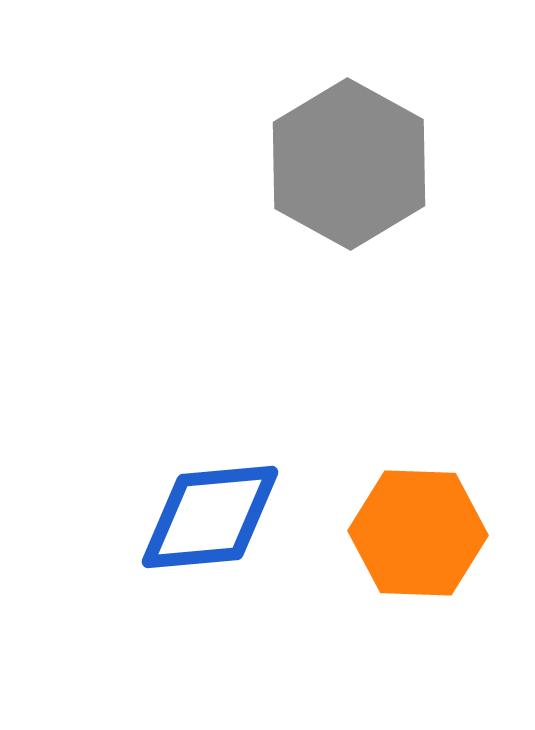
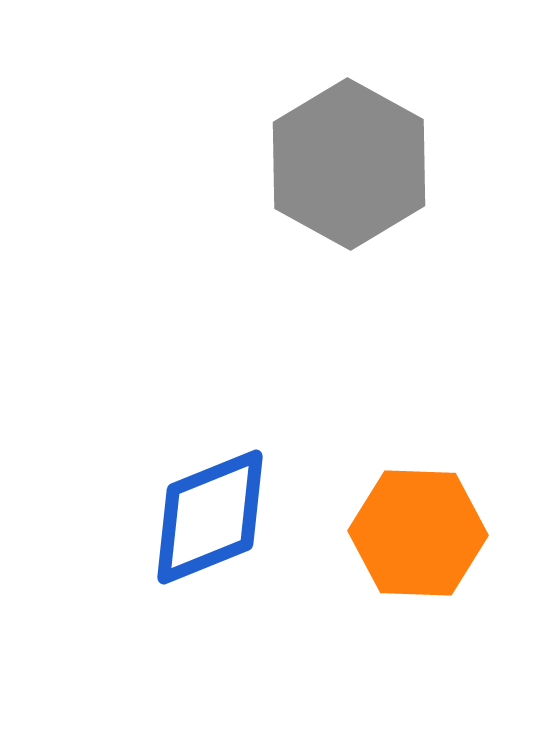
blue diamond: rotated 17 degrees counterclockwise
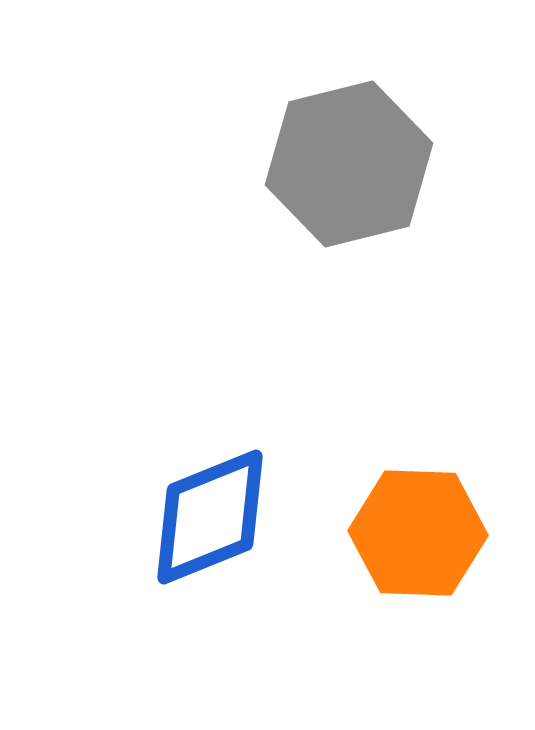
gray hexagon: rotated 17 degrees clockwise
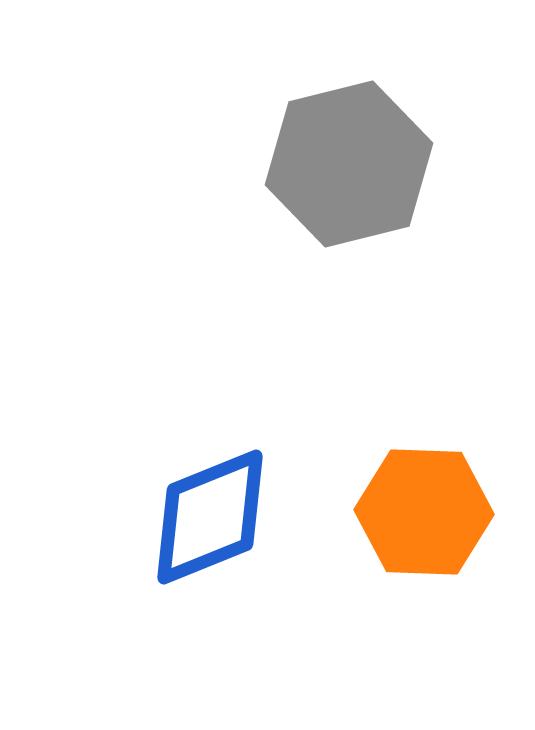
orange hexagon: moved 6 px right, 21 px up
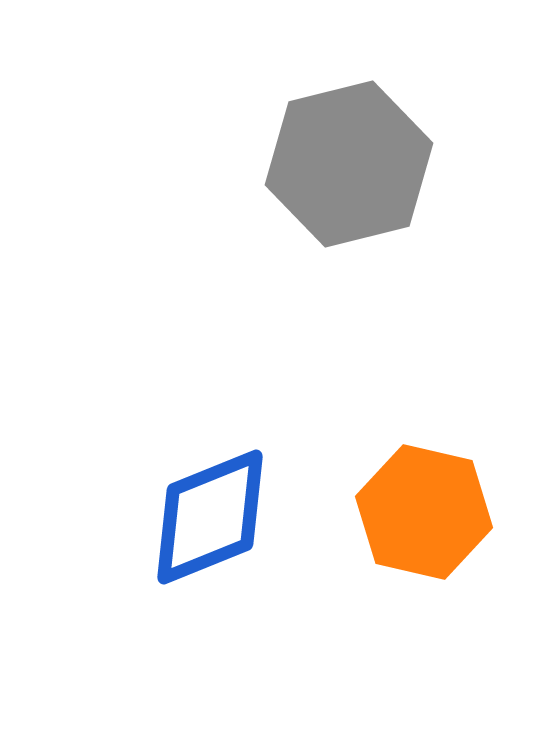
orange hexagon: rotated 11 degrees clockwise
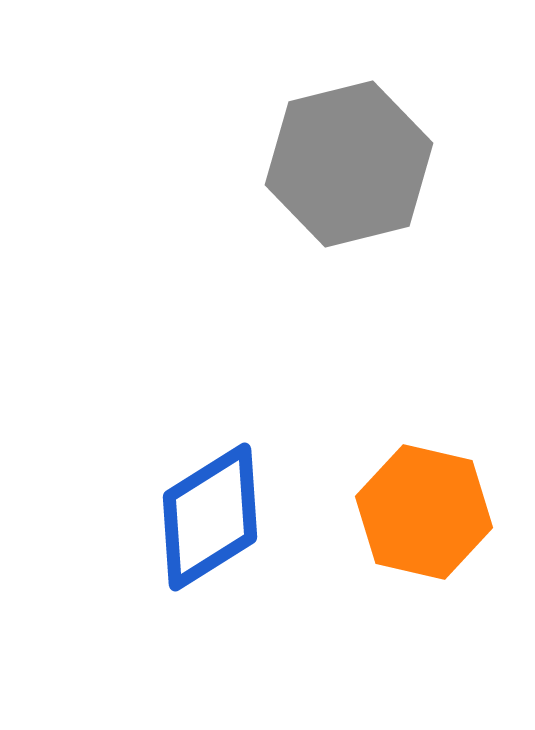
blue diamond: rotated 10 degrees counterclockwise
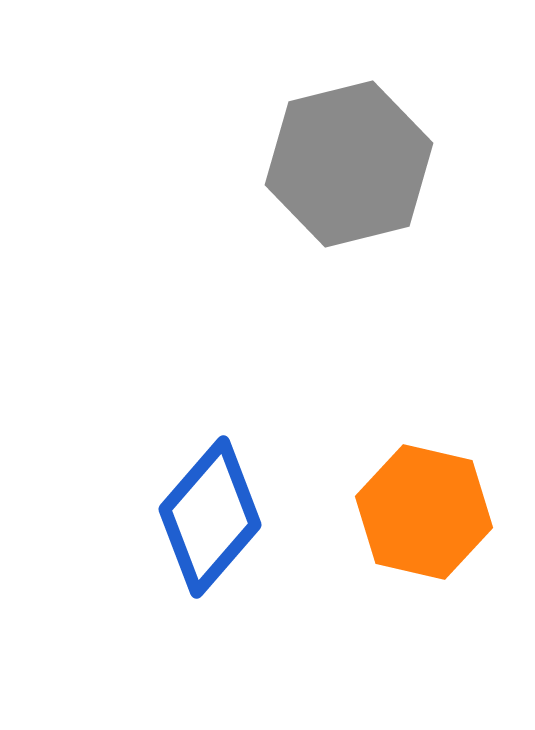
blue diamond: rotated 17 degrees counterclockwise
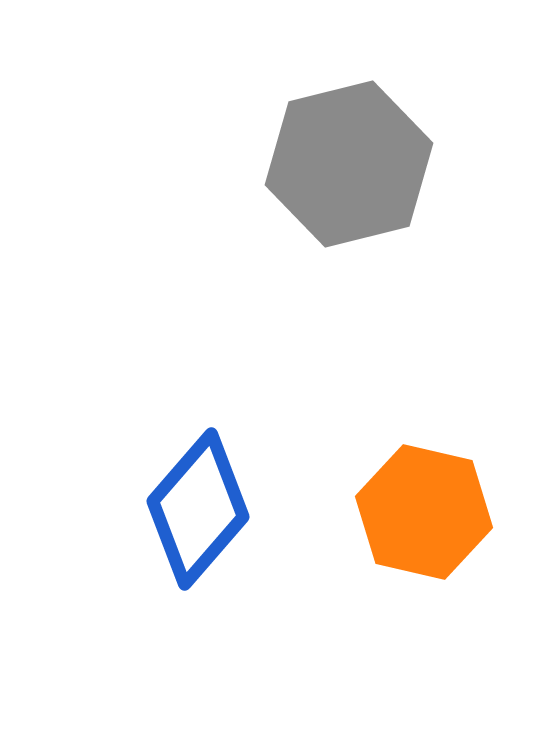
blue diamond: moved 12 px left, 8 px up
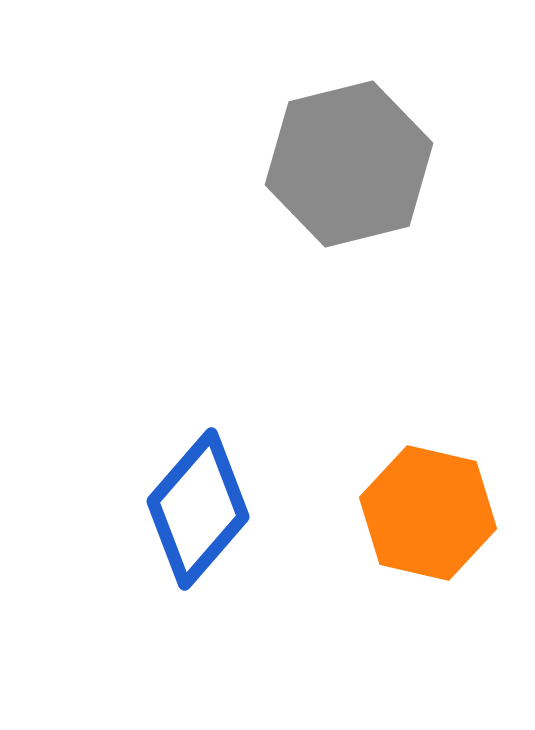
orange hexagon: moved 4 px right, 1 px down
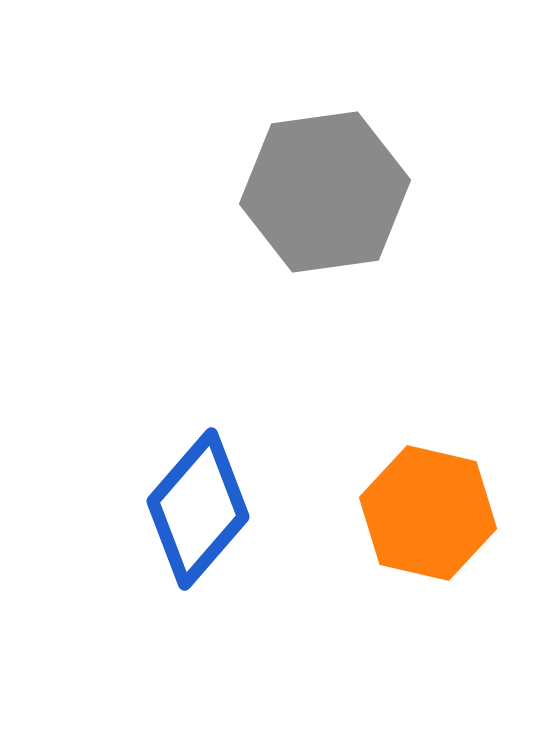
gray hexagon: moved 24 px left, 28 px down; rotated 6 degrees clockwise
